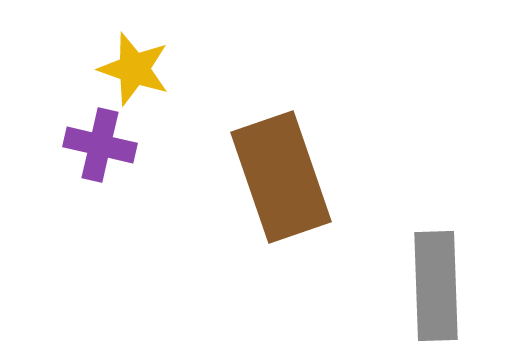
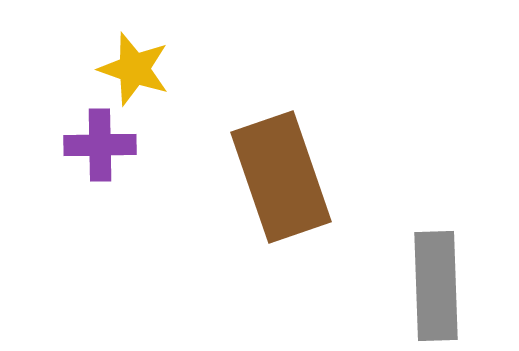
purple cross: rotated 14 degrees counterclockwise
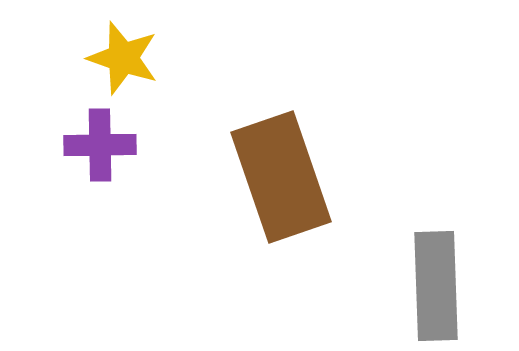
yellow star: moved 11 px left, 11 px up
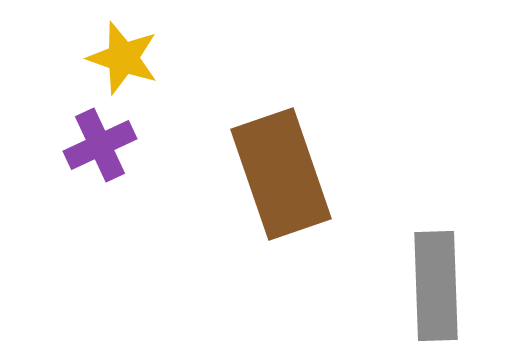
purple cross: rotated 24 degrees counterclockwise
brown rectangle: moved 3 px up
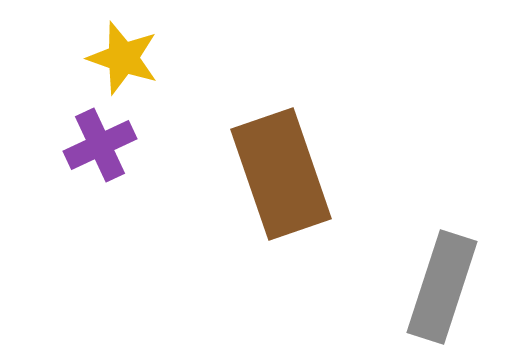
gray rectangle: moved 6 px right, 1 px down; rotated 20 degrees clockwise
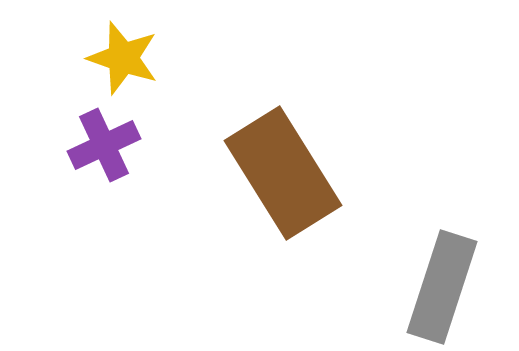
purple cross: moved 4 px right
brown rectangle: moved 2 px right, 1 px up; rotated 13 degrees counterclockwise
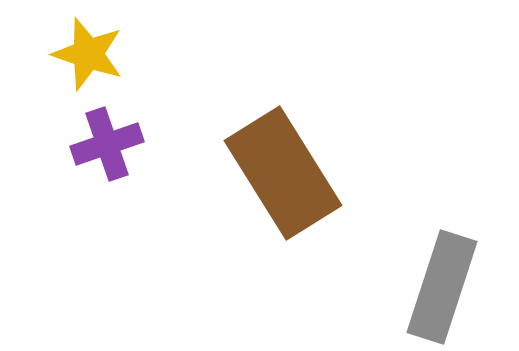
yellow star: moved 35 px left, 4 px up
purple cross: moved 3 px right, 1 px up; rotated 6 degrees clockwise
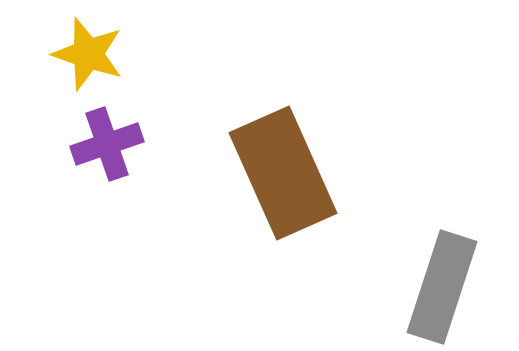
brown rectangle: rotated 8 degrees clockwise
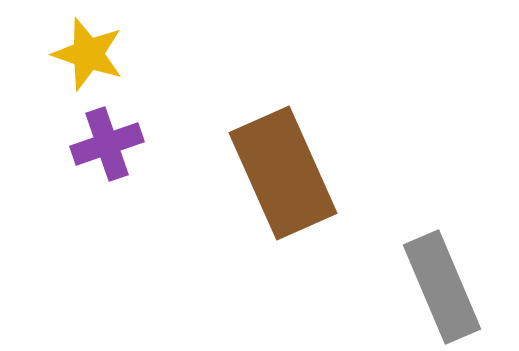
gray rectangle: rotated 41 degrees counterclockwise
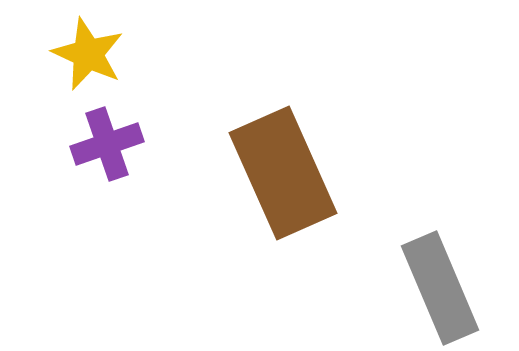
yellow star: rotated 6 degrees clockwise
gray rectangle: moved 2 px left, 1 px down
